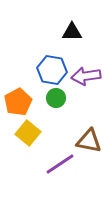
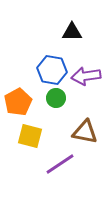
yellow square: moved 2 px right, 3 px down; rotated 25 degrees counterclockwise
brown triangle: moved 4 px left, 9 px up
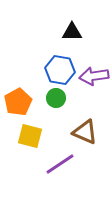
blue hexagon: moved 8 px right
purple arrow: moved 8 px right
brown triangle: rotated 12 degrees clockwise
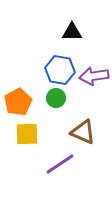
brown triangle: moved 2 px left
yellow square: moved 3 px left, 2 px up; rotated 15 degrees counterclockwise
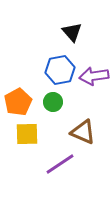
black triangle: rotated 50 degrees clockwise
blue hexagon: rotated 20 degrees counterclockwise
green circle: moved 3 px left, 4 px down
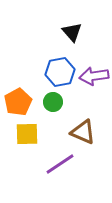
blue hexagon: moved 2 px down
